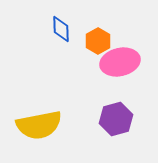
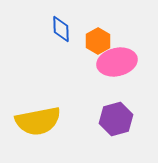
pink ellipse: moved 3 px left
yellow semicircle: moved 1 px left, 4 px up
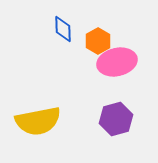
blue diamond: moved 2 px right
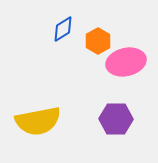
blue diamond: rotated 60 degrees clockwise
pink ellipse: moved 9 px right
purple hexagon: rotated 16 degrees clockwise
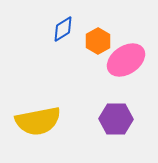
pink ellipse: moved 2 px up; rotated 21 degrees counterclockwise
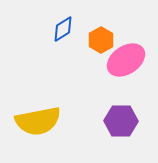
orange hexagon: moved 3 px right, 1 px up
purple hexagon: moved 5 px right, 2 px down
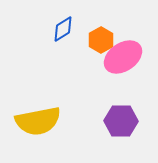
pink ellipse: moved 3 px left, 3 px up
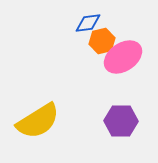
blue diamond: moved 25 px right, 6 px up; rotated 24 degrees clockwise
orange hexagon: moved 1 px right, 1 px down; rotated 15 degrees clockwise
yellow semicircle: rotated 21 degrees counterclockwise
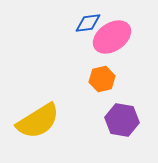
orange hexagon: moved 38 px down
pink ellipse: moved 11 px left, 20 px up
purple hexagon: moved 1 px right, 1 px up; rotated 8 degrees clockwise
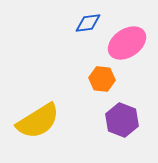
pink ellipse: moved 15 px right, 6 px down
orange hexagon: rotated 20 degrees clockwise
purple hexagon: rotated 12 degrees clockwise
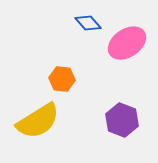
blue diamond: rotated 56 degrees clockwise
orange hexagon: moved 40 px left
